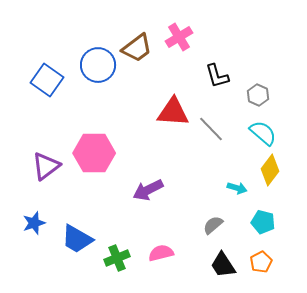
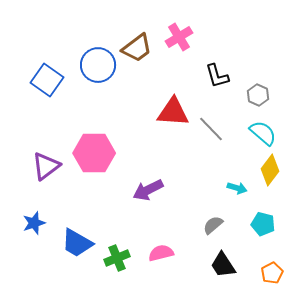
cyan pentagon: moved 2 px down
blue trapezoid: moved 4 px down
orange pentagon: moved 11 px right, 11 px down
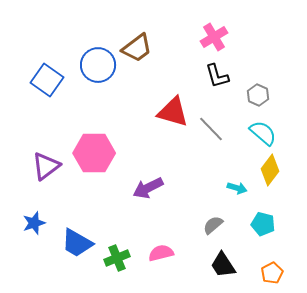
pink cross: moved 35 px right
red triangle: rotated 12 degrees clockwise
purple arrow: moved 2 px up
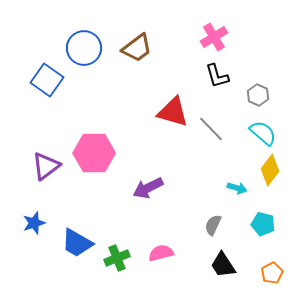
blue circle: moved 14 px left, 17 px up
gray semicircle: rotated 25 degrees counterclockwise
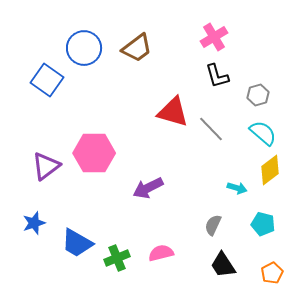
gray hexagon: rotated 20 degrees clockwise
yellow diamond: rotated 16 degrees clockwise
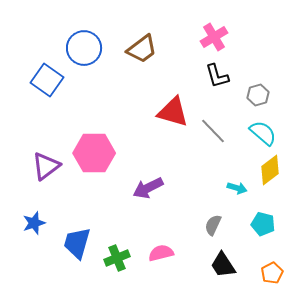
brown trapezoid: moved 5 px right, 1 px down
gray line: moved 2 px right, 2 px down
blue trapezoid: rotated 76 degrees clockwise
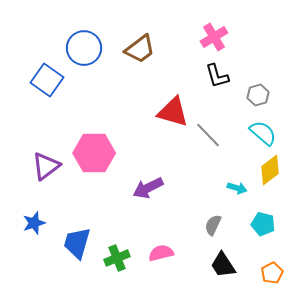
brown trapezoid: moved 2 px left
gray line: moved 5 px left, 4 px down
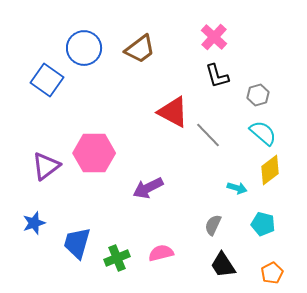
pink cross: rotated 16 degrees counterclockwise
red triangle: rotated 12 degrees clockwise
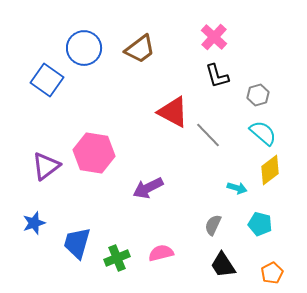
pink hexagon: rotated 9 degrees clockwise
cyan pentagon: moved 3 px left
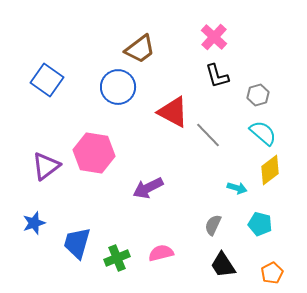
blue circle: moved 34 px right, 39 px down
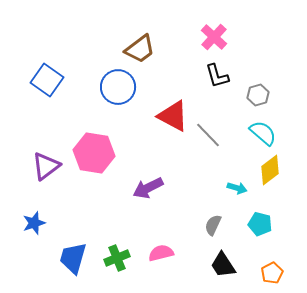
red triangle: moved 4 px down
blue trapezoid: moved 4 px left, 15 px down
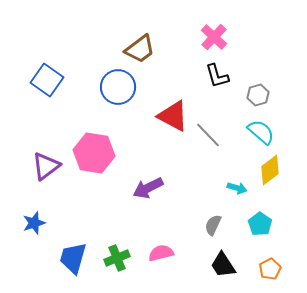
cyan semicircle: moved 2 px left, 1 px up
cyan pentagon: rotated 20 degrees clockwise
orange pentagon: moved 2 px left, 4 px up
